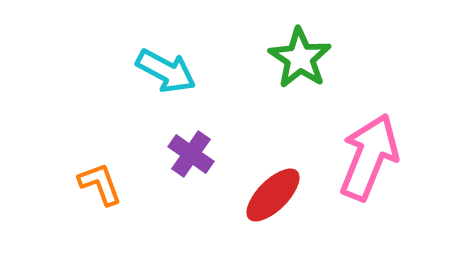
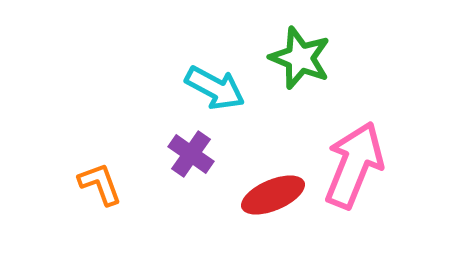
green star: rotated 12 degrees counterclockwise
cyan arrow: moved 49 px right, 17 px down
pink arrow: moved 15 px left, 8 px down
red ellipse: rotated 22 degrees clockwise
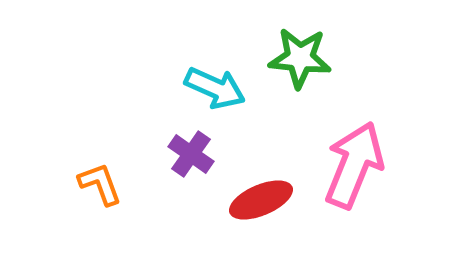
green star: rotated 16 degrees counterclockwise
cyan arrow: rotated 4 degrees counterclockwise
red ellipse: moved 12 px left, 5 px down
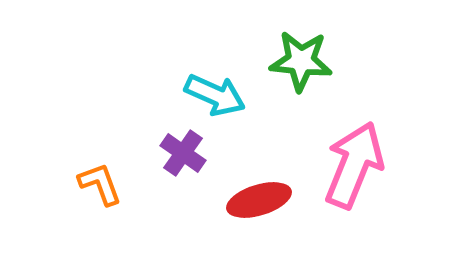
green star: moved 1 px right, 3 px down
cyan arrow: moved 7 px down
purple cross: moved 8 px left, 1 px up
red ellipse: moved 2 px left; rotated 6 degrees clockwise
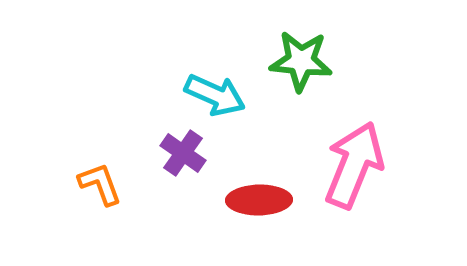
red ellipse: rotated 16 degrees clockwise
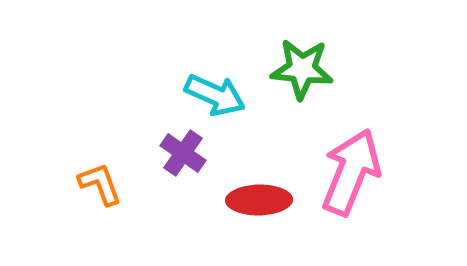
green star: moved 1 px right, 8 px down
pink arrow: moved 3 px left, 7 px down
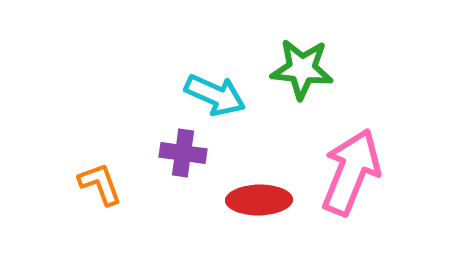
purple cross: rotated 27 degrees counterclockwise
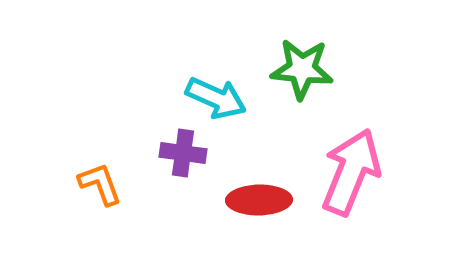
cyan arrow: moved 1 px right, 3 px down
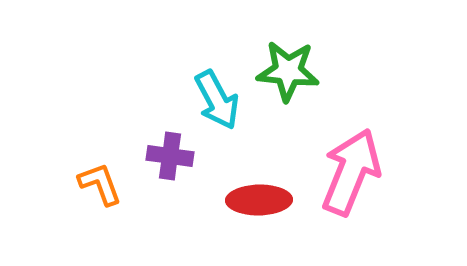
green star: moved 14 px left, 2 px down
cyan arrow: moved 1 px right, 2 px down; rotated 38 degrees clockwise
purple cross: moved 13 px left, 3 px down
